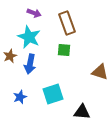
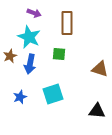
brown rectangle: rotated 20 degrees clockwise
green square: moved 5 px left, 4 px down
brown triangle: moved 3 px up
black triangle: moved 15 px right, 1 px up
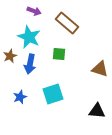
purple arrow: moved 2 px up
brown rectangle: rotated 50 degrees counterclockwise
